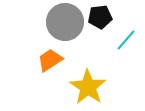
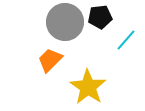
orange trapezoid: rotated 12 degrees counterclockwise
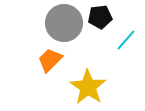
gray circle: moved 1 px left, 1 px down
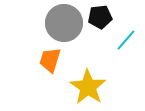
orange trapezoid: rotated 28 degrees counterclockwise
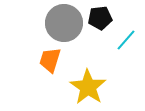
black pentagon: moved 1 px down
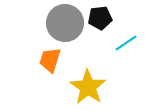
gray circle: moved 1 px right
cyan line: moved 3 px down; rotated 15 degrees clockwise
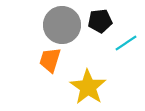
black pentagon: moved 3 px down
gray circle: moved 3 px left, 2 px down
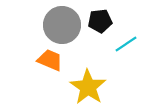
cyan line: moved 1 px down
orange trapezoid: rotated 96 degrees clockwise
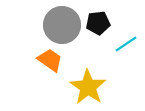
black pentagon: moved 2 px left, 2 px down
orange trapezoid: rotated 12 degrees clockwise
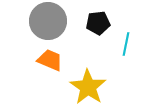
gray circle: moved 14 px left, 4 px up
cyan line: rotated 45 degrees counterclockwise
orange trapezoid: rotated 12 degrees counterclockwise
